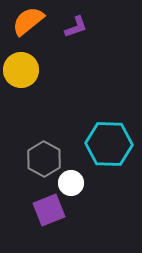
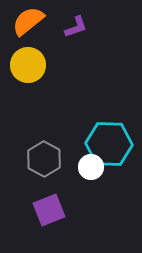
yellow circle: moved 7 px right, 5 px up
white circle: moved 20 px right, 16 px up
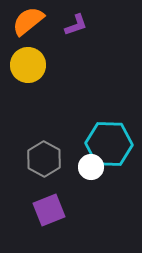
purple L-shape: moved 2 px up
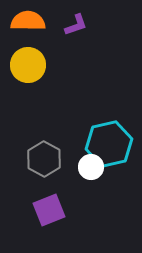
orange semicircle: rotated 40 degrees clockwise
cyan hexagon: rotated 15 degrees counterclockwise
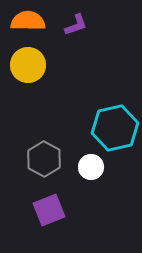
cyan hexagon: moved 6 px right, 16 px up
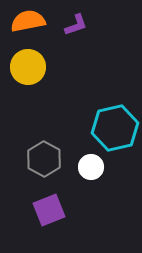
orange semicircle: rotated 12 degrees counterclockwise
yellow circle: moved 2 px down
